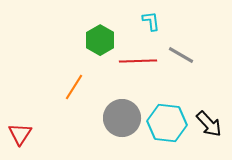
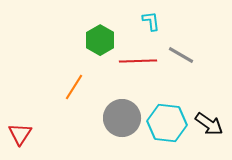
black arrow: rotated 12 degrees counterclockwise
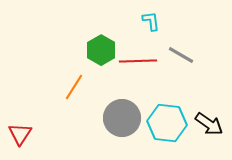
green hexagon: moved 1 px right, 10 px down
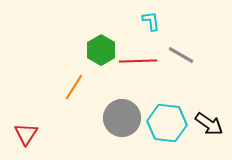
red triangle: moved 6 px right
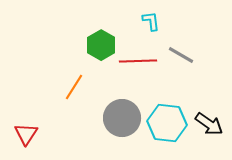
green hexagon: moved 5 px up
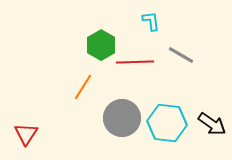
red line: moved 3 px left, 1 px down
orange line: moved 9 px right
black arrow: moved 3 px right
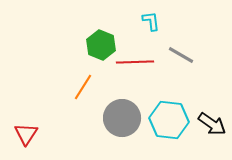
green hexagon: rotated 8 degrees counterclockwise
cyan hexagon: moved 2 px right, 3 px up
